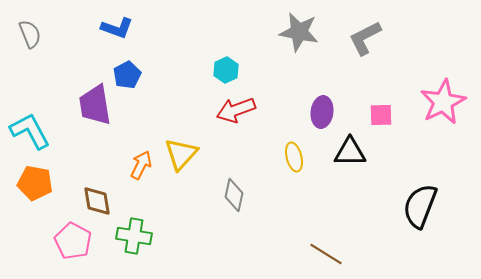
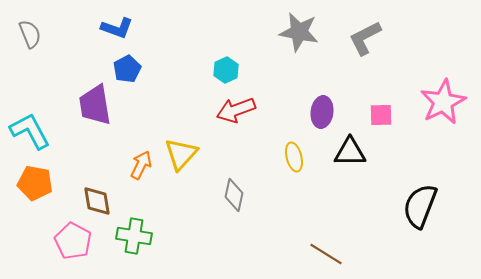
blue pentagon: moved 6 px up
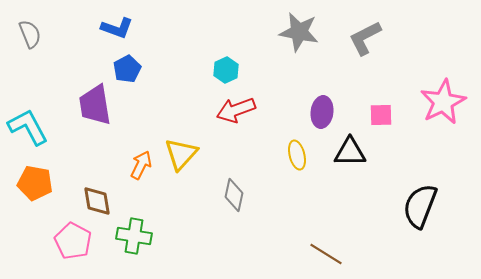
cyan L-shape: moved 2 px left, 4 px up
yellow ellipse: moved 3 px right, 2 px up
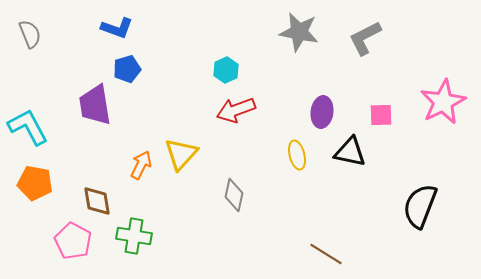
blue pentagon: rotated 12 degrees clockwise
black triangle: rotated 12 degrees clockwise
